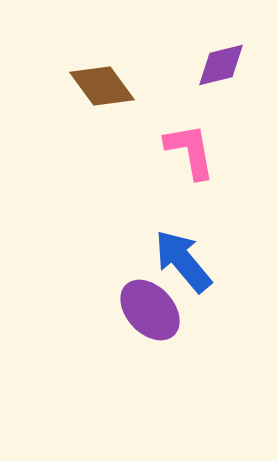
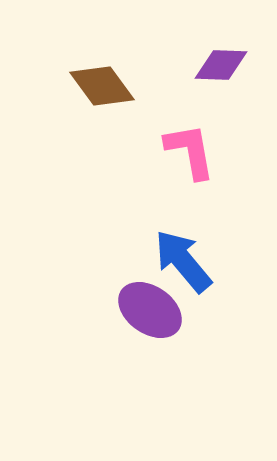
purple diamond: rotated 16 degrees clockwise
purple ellipse: rotated 12 degrees counterclockwise
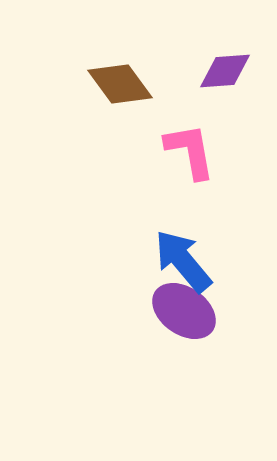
purple diamond: moved 4 px right, 6 px down; rotated 6 degrees counterclockwise
brown diamond: moved 18 px right, 2 px up
purple ellipse: moved 34 px right, 1 px down
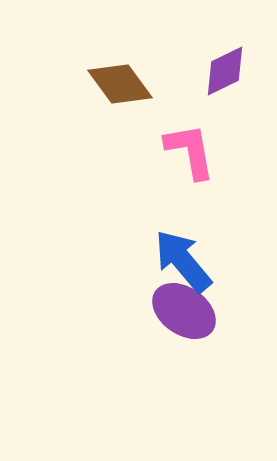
purple diamond: rotated 22 degrees counterclockwise
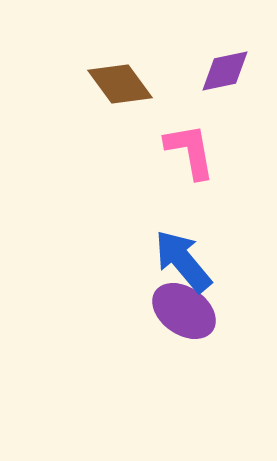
purple diamond: rotated 14 degrees clockwise
